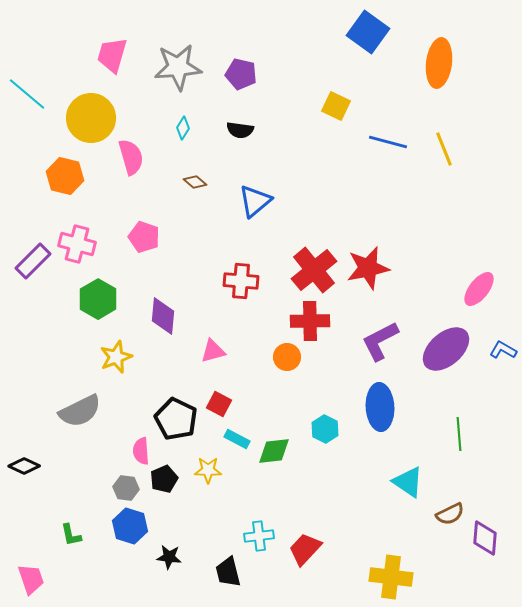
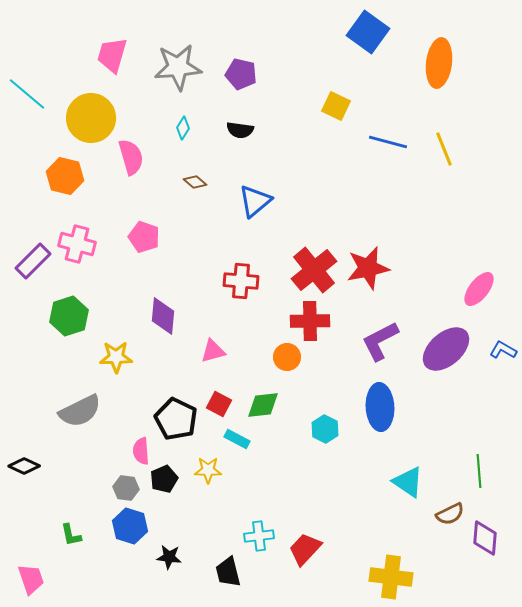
green hexagon at (98, 299): moved 29 px left, 17 px down; rotated 12 degrees clockwise
yellow star at (116, 357): rotated 20 degrees clockwise
green line at (459, 434): moved 20 px right, 37 px down
green diamond at (274, 451): moved 11 px left, 46 px up
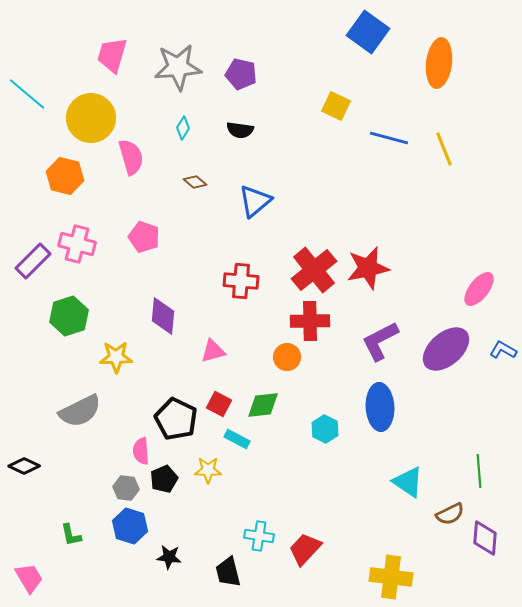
blue line at (388, 142): moved 1 px right, 4 px up
cyan cross at (259, 536): rotated 16 degrees clockwise
pink trapezoid at (31, 579): moved 2 px left, 1 px up; rotated 12 degrees counterclockwise
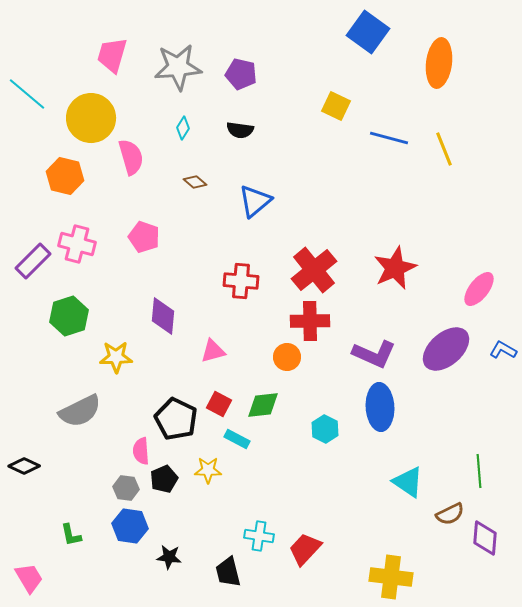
red star at (368, 268): moved 27 px right; rotated 12 degrees counterclockwise
purple L-shape at (380, 341): moved 6 px left, 13 px down; rotated 129 degrees counterclockwise
blue hexagon at (130, 526): rotated 8 degrees counterclockwise
